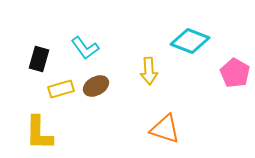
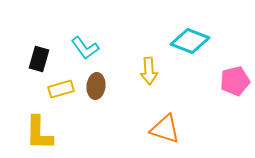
pink pentagon: moved 8 px down; rotated 28 degrees clockwise
brown ellipse: rotated 55 degrees counterclockwise
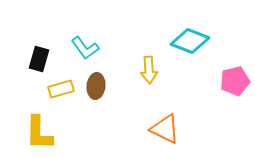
yellow arrow: moved 1 px up
orange triangle: rotated 8 degrees clockwise
